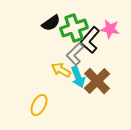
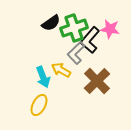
gray L-shape: moved 1 px right, 1 px up
cyan arrow: moved 35 px left
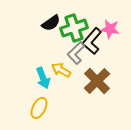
black L-shape: moved 2 px right, 1 px down
cyan arrow: moved 1 px down
yellow ellipse: moved 3 px down
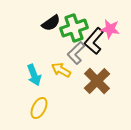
black L-shape: moved 2 px right
cyan arrow: moved 9 px left, 3 px up
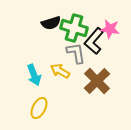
black semicircle: rotated 18 degrees clockwise
green cross: rotated 36 degrees clockwise
gray L-shape: rotated 125 degrees clockwise
yellow arrow: moved 1 px left, 1 px down
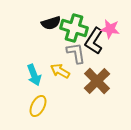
black L-shape: rotated 8 degrees counterclockwise
yellow ellipse: moved 1 px left, 2 px up
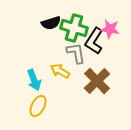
cyan arrow: moved 5 px down
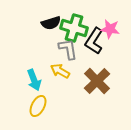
gray L-shape: moved 8 px left, 4 px up
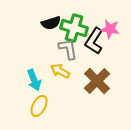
yellow ellipse: moved 1 px right
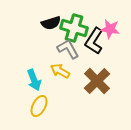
gray L-shape: rotated 20 degrees counterclockwise
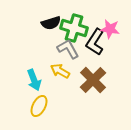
black L-shape: moved 1 px right, 1 px down
brown cross: moved 4 px left, 1 px up
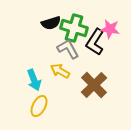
brown cross: moved 1 px right, 5 px down
